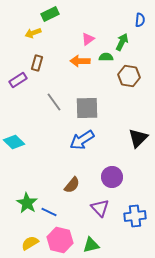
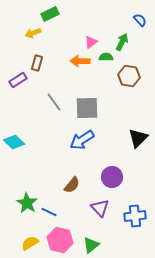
blue semicircle: rotated 48 degrees counterclockwise
pink triangle: moved 3 px right, 3 px down
green triangle: rotated 24 degrees counterclockwise
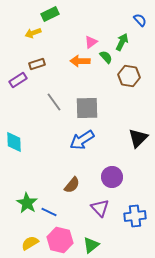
green semicircle: rotated 48 degrees clockwise
brown rectangle: moved 1 px down; rotated 56 degrees clockwise
cyan diamond: rotated 45 degrees clockwise
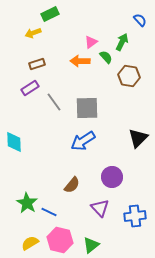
purple rectangle: moved 12 px right, 8 px down
blue arrow: moved 1 px right, 1 px down
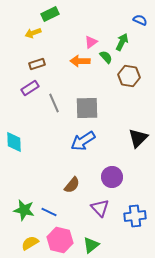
blue semicircle: rotated 24 degrees counterclockwise
gray line: moved 1 px down; rotated 12 degrees clockwise
green star: moved 3 px left, 7 px down; rotated 20 degrees counterclockwise
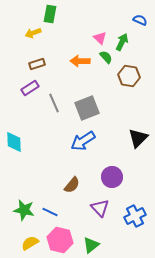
green rectangle: rotated 54 degrees counterclockwise
pink triangle: moved 9 px right, 4 px up; rotated 40 degrees counterclockwise
gray square: rotated 20 degrees counterclockwise
blue line: moved 1 px right
blue cross: rotated 20 degrees counterclockwise
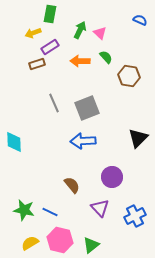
pink triangle: moved 5 px up
green arrow: moved 42 px left, 12 px up
purple rectangle: moved 20 px right, 41 px up
blue arrow: rotated 30 degrees clockwise
brown semicircle: rotated 78 degrees counterclockwise
